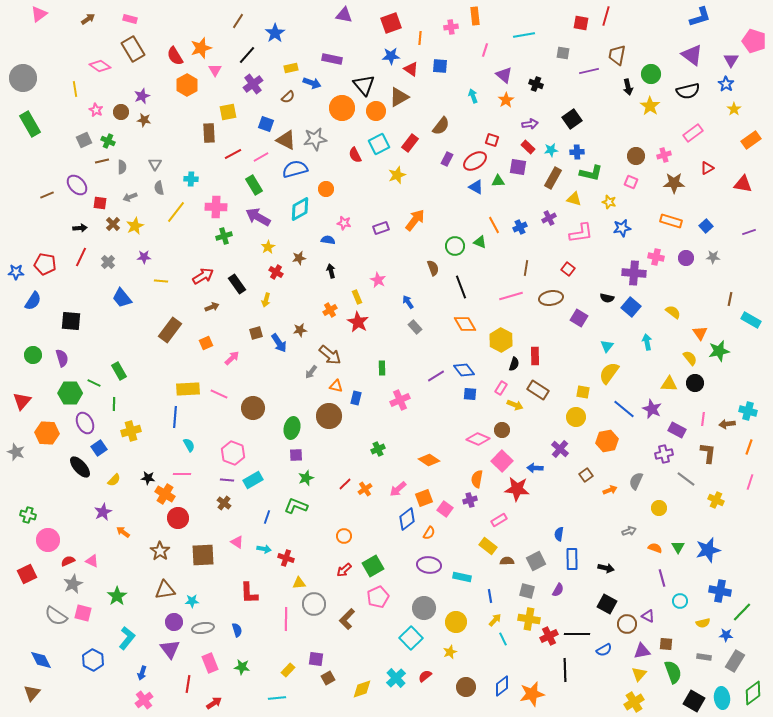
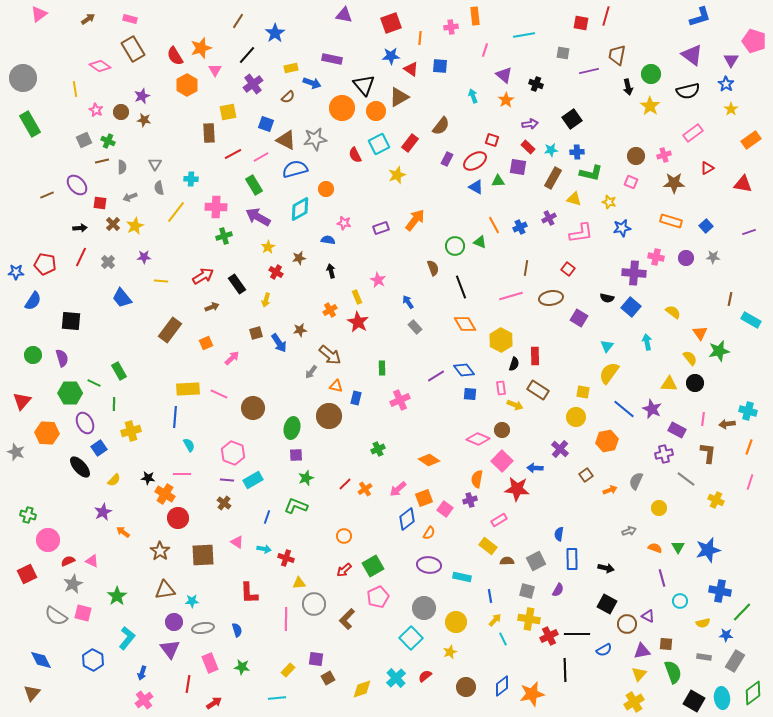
yellow star at (734, 109): moved 3 px left
pink rectangle at (501, 388): rotated 40 degrees counterclockwise
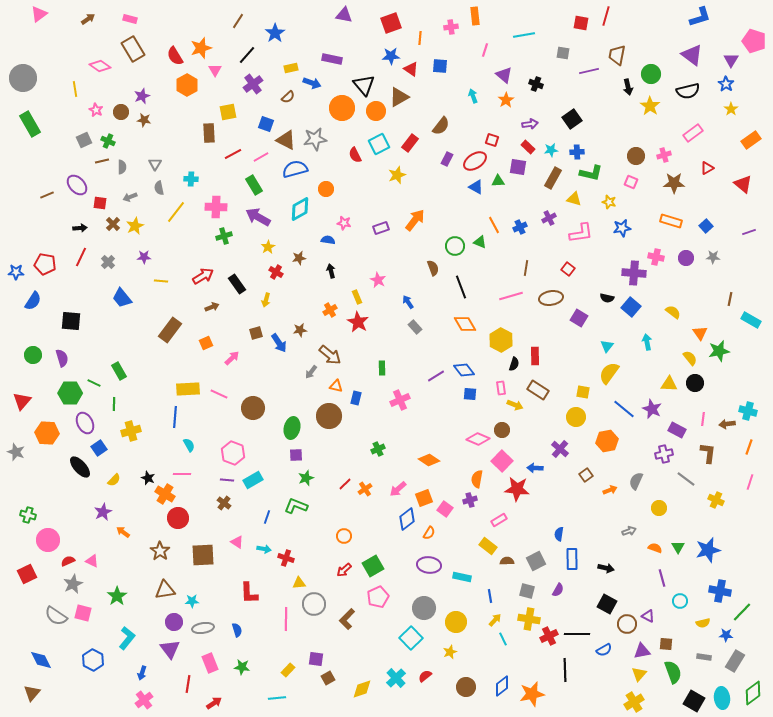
red triangle at (743, 184): rotated 30 degrees clockwise
black star at (148, 478): rotated 16 degrees clockwise
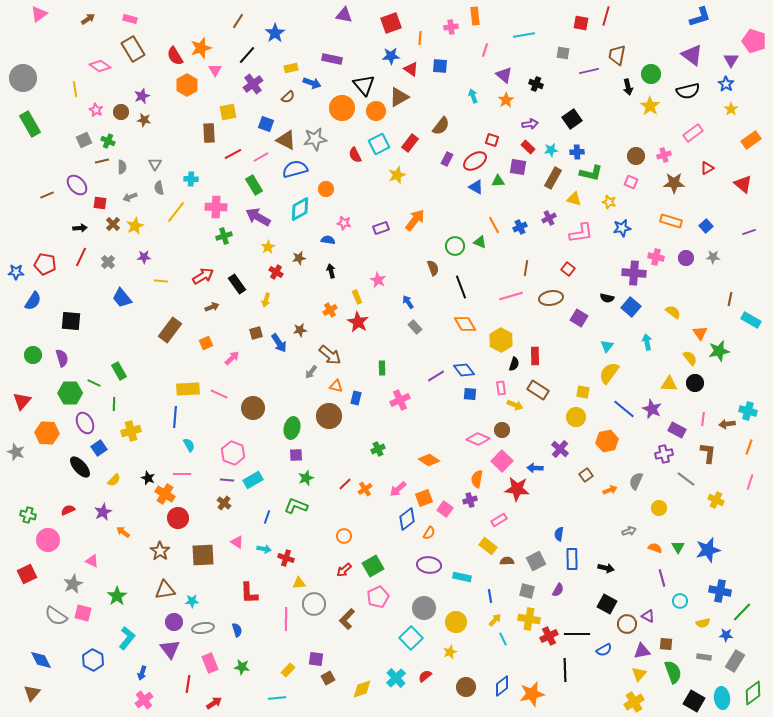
red semicircle at (68, 561): moved 51 px up
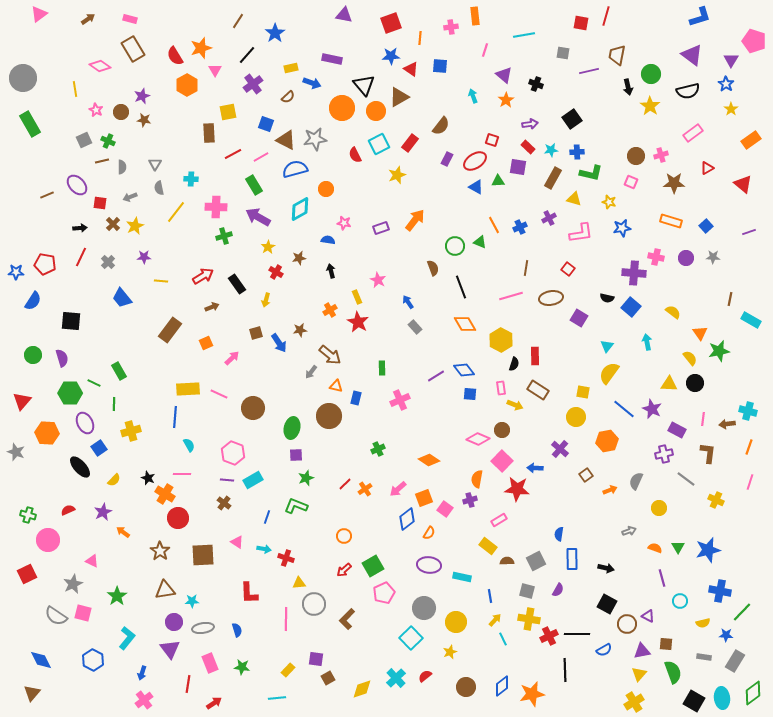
pink cross at (664, 155): moved 3 px left
pink pentagon at (378, 597): moved 6 px right, 4 px up
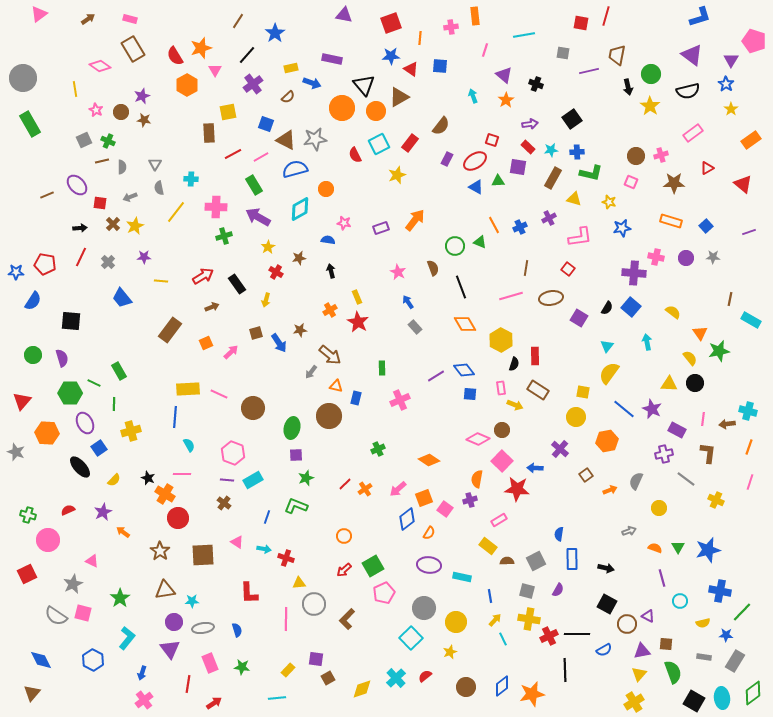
pink L-shape at (581, 233): moved 1 px left, 4 px down
pink star at (378, 280): moved 20 px right, 8 px up
black semicircle at (607, 298): moved 10 px down; rotated 72 degrees counterclockwise
pink arrow at (232, 358): moved 1 px left, 6 px up
green star at (117, 596): moved 3 px right, 2 px down
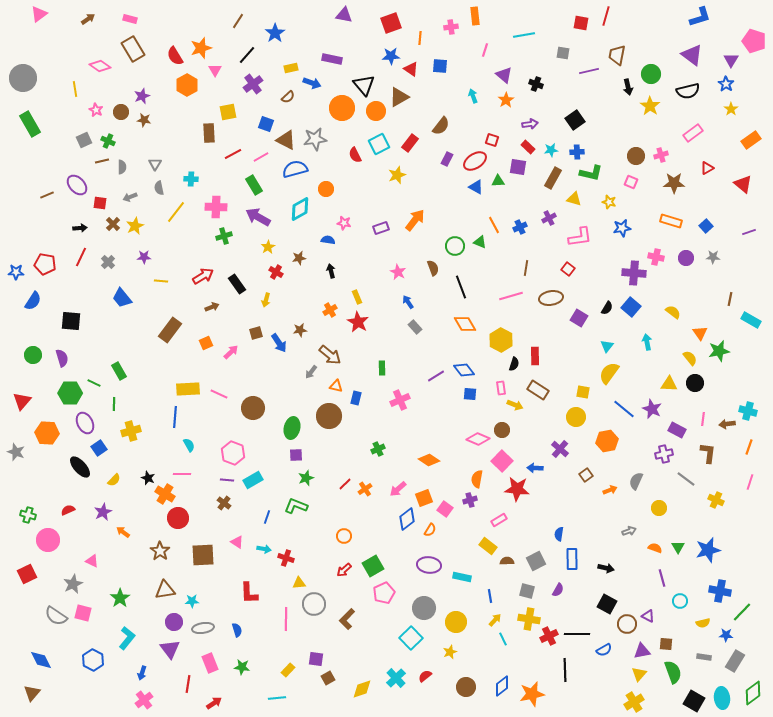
black square at (572, 119): moved 3 px right, 1 px down
orange semicircle at (429, 533): moved 1 px right, 3 px up
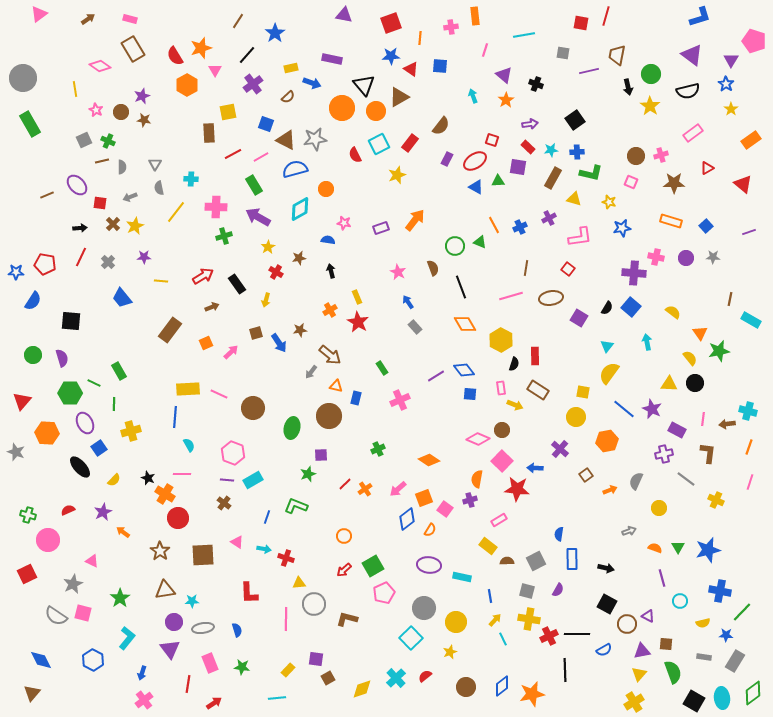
green rectangle at (382, 368): rotated 32 degrees counterclockwise
purple square at (296, 455): moved 25 px right
green star at (306, 478): moved 2 px right, 4 px up
brown L-shape at (347, 619): rotated 60 degrees clockwise
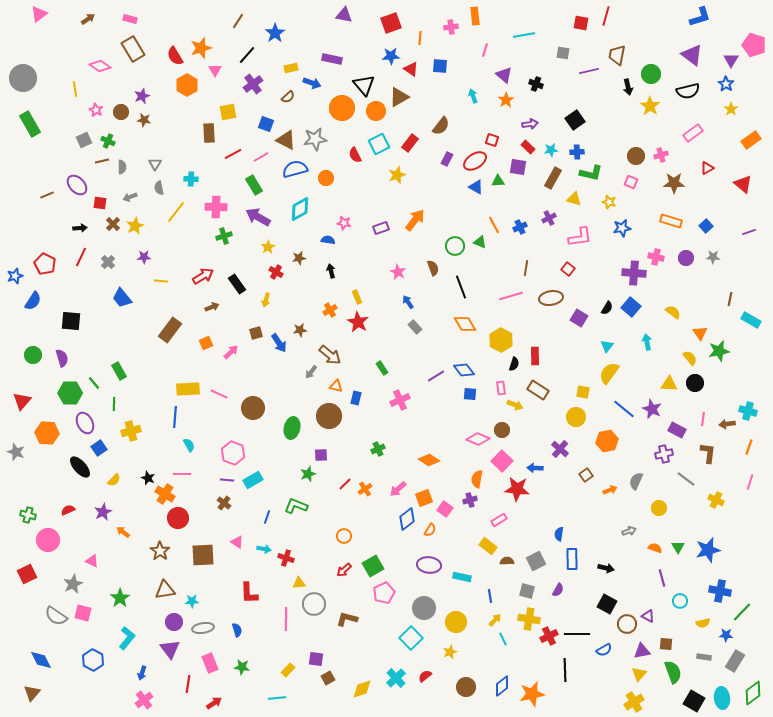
pink pentagon at (754, 41): moved 4 px down
orange circle at (326, 189): moved 11 px up
red pentagon at (45, 264): rotated 15 degrees clockwise
blue star at (16, 272): moved 1 px left, 4 px down; rotated 21 degrees counterclockwise
green line at (94, 383): rotated 24 degrees clockwise
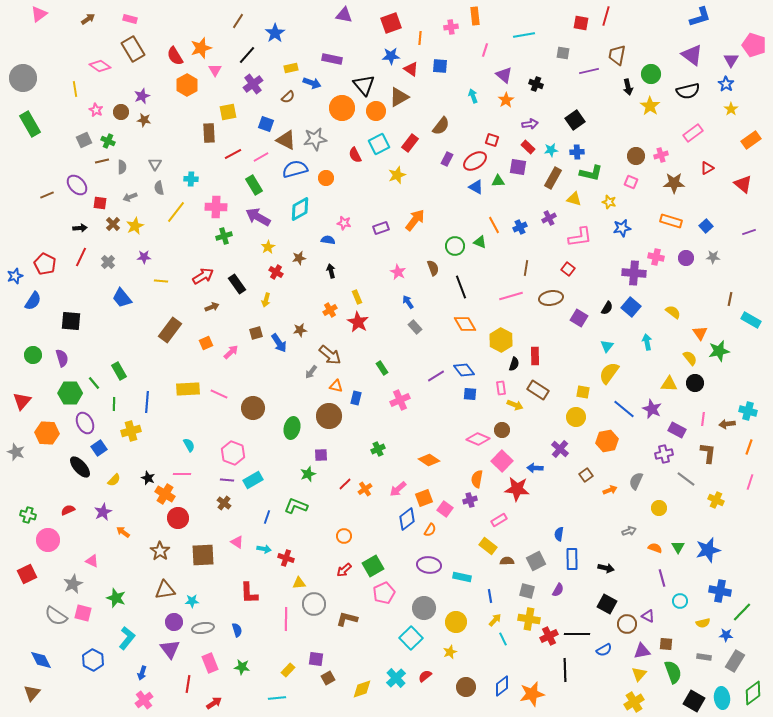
blue line at (175, 417): moved 28 px left, 15 px up
green star at (120, 598): moved 4 px left; rotated 18 degrees counterclockwise
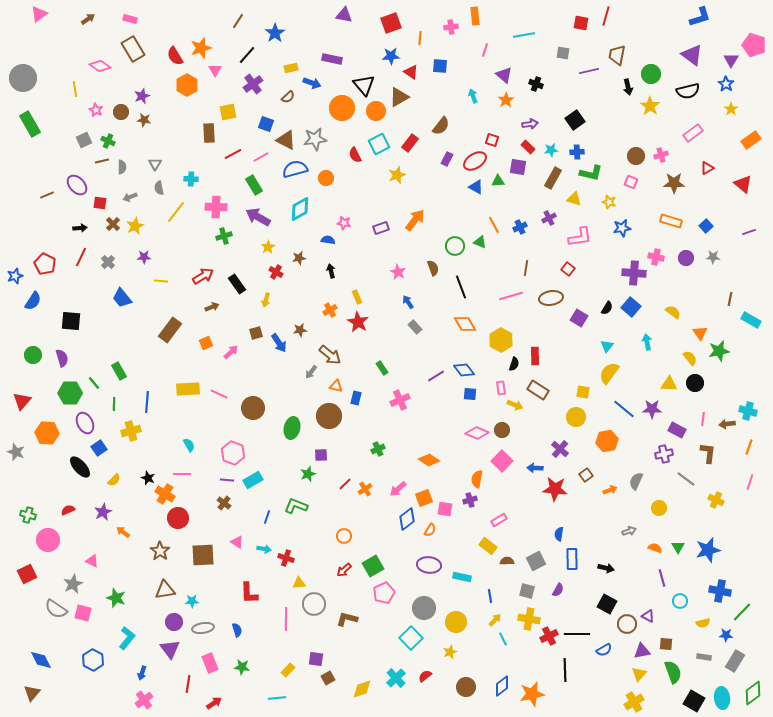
red triangle at (411, 69): moved 3 px down
purple star at (652, 409): rotated 24 degrees counterclockwise
pink diamond at (478, 439): moved 1 px left, 6 px up
red star at (517, 489): moved 38 px right
pink square at (445, 509): rotated 28 degrees counterclockwise
gray semicircle at (56, 616): moved 7 px up
